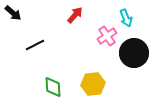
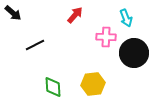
pink cross: moved 1 px left, 1 px down; rotated 36 degrees clockwise
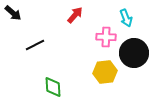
yellow hexagon: moved 12 px right, 12 px up
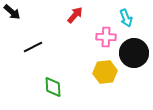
black arrow: moved 1 px left, 1 px up
black line: moved 2 px left, 2 px down
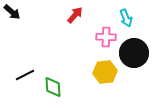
black line: moved 8 px left, 28 px down
